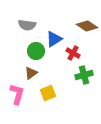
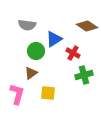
yellow square: rotated 28 degrees clockwise
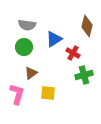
brown diamond: rotated 70 degrees clockwise
green circle: moved 12 px left, 4 px up
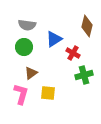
pink L-shape: moved 4 px right
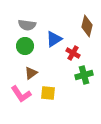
green circle: moved 1 px right, 1 px up
pink L-shape: rotated 130 degrees clockwise
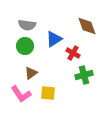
brown diamond: rotated 35 degrees counterclockwise
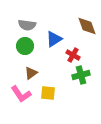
red cross: moved 2 px down
green cross: moved 3 px left
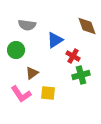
blue triangle: moved 1 px right, 1 px down
green circle: moved 9 px left, 4 px down
red cross: moved 1 px down
brown triangle: moved 1 px right
